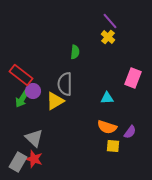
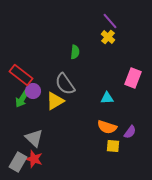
gray semicircle: rotated 35 degrees counterclockwise
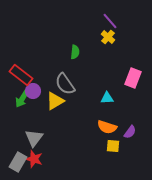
gray triangle: rotated 24 degrees clockwise
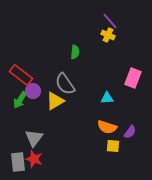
yellow cross: moved 2 px up; rotated 16 degrees counterclockwise
green arrow: moved 2 px left, 1 px down
gray rectangle: rotated 36 degrees counterclockwise
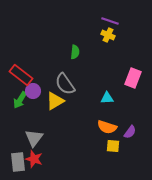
purple line: rotated 30 degrees counterclockwise
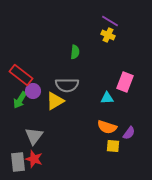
purple line: rotated 12 degrees clockwise
pink rectangle: moved 8 px left, 4 px down
gray semicircle: moved 2 px right, 1 px down; rotated 55 degrees counterclockwise
purple semicircle: moved 1 px left, 1 px down
gray triangle: moved 2 px up
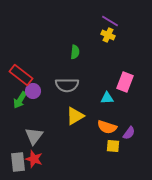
yellow triangle: moved 20 px right, 15 px down
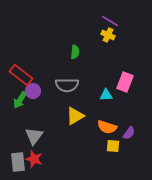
cyan triangle: moved 1 px left, 3 px up
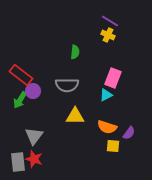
pink rectangle: moved 12 px left, 4 px up
cyan triangle: rotated 24 degrees counterclockwise
yellow triangle: rotated 30 degrees clockwise
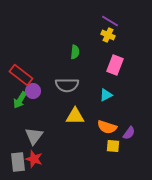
pink rectangle: moved 2 px right, 13 px up
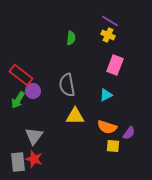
green semicircle: moved 4 px left, 14 px up
gray semicircle: rotated 80 degrees clockwise
green arrow: moved 2 px left
